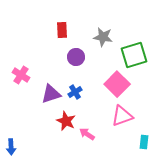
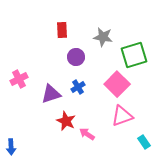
pink cross: moved 2 px left, 4 px down; rotated 30 degrees clockwise
blue cross: moved 3 px right, 5 px up
cyan rectangle: rotated 40 degrees counterclockwise
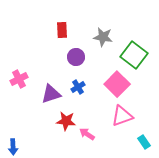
green square: rotated 36 degrees counterclockwise
red star: rotated 18 degrees counterclockwise
blue arrow: moved 2 px right
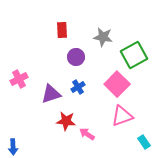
green square: rotated 24 degrees clockwise
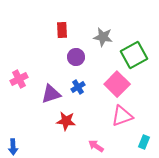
pink arrow: moved 9 px right, 12 px down
cyan rectangle: rotated 56 degrees clockwise
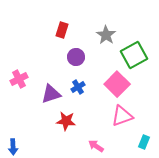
red rectangle: rotated 21 degrees clockwise
gray star: moved 3 px right, 2 px up; rotated 24 degrees clockwise
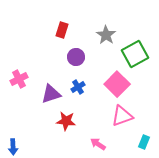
green square: moved 1 px right, 1 px up
pink arrow: moved 2 px right, 2 px up
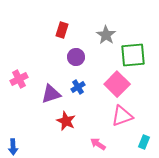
green square: moved 2 px left, 1 px down; rotated 24 degrees clockwise
red star: rotated 18 degrees clockwise
